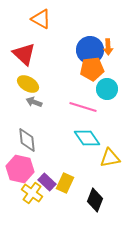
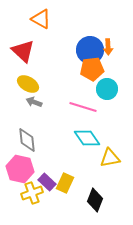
red triangle: moved 1 px left, 3 px up
yellow cross: rotated 35 degrees clockwise
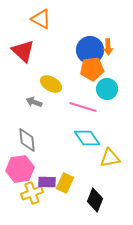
yellow ellipse: moved 23 px right
pink hexagon: rotated 20 degrees counterclockwise
purple rectangle: rotated 42 degrees counterclockwise
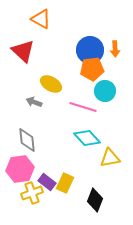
orange arrow: moved 7 px right, 2 px down
cyan circle: moved 2 px left, 2 px down
cyan diamond: rotated 8 degrees counterclockwise
purple rectangle: rotated 36 degrees clockwise
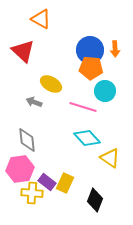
orange pentagon: moved 1 px left, 1 px up; rotated 10 degrees clockwise
yellow triangle: rotated 45 degrees clockwise
yellow cross: rotated 25 degrees clockwise
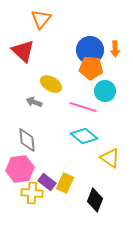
orange triangle: rotated 40 degrees clockwise
cyan diamond: moved 3 px left, 2 px up; rotated 8 degrees counterclockwise
